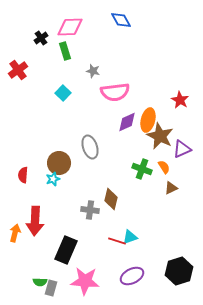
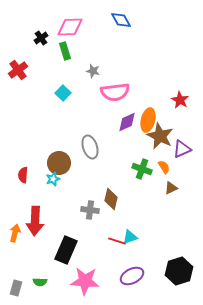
gray rectangle: moved 35 px left
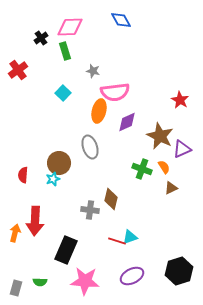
orange ellipse: moved 49 px left, 9 px up
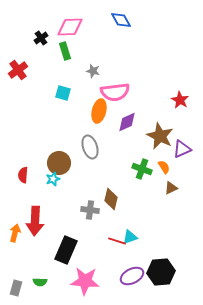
cyan square: rotated 28 degrees counterclockwise
black hexagon: moved 18 px left, 1 px down; rotated 12 degrees clockwise
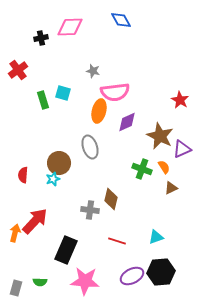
black cross: rotated 24 degrees clockwise
green rectangle: moved 22 px left, 49 px down
red arrow: rotated 140 degrees counterclockwise
cyan triangle: moved 26 px right
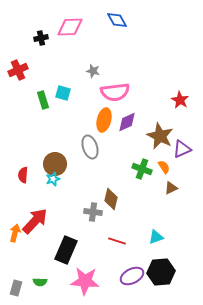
blue diamond: moved 4 px left
red cross: rotated 12 degrees clockwise
orange ellipse: moved 5 px right, 9 px down
brown circle: moved 4 px left, 1 px down
gray cross: moved 3 px right, 2 px down
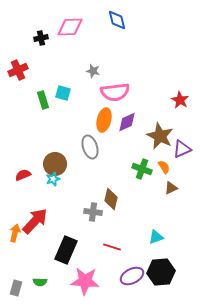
blue diamond: rotated 15 degrees clockwise
red semicircle: rotated 63 degrees clockwise
red line: moved 5 px left, 6 px down
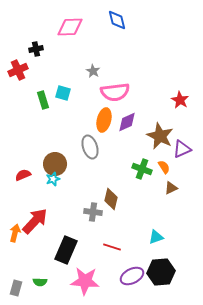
black cross: moved 5 px left, 11 px down
gray star: rotated 16 degrees clockwise
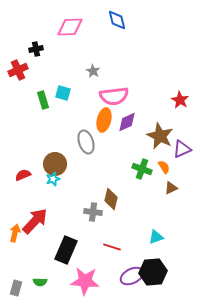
pink semicircle: moved 1 px left, 4 px down
gray ellipse: moved 4 px left, 5 px up
black hexagon: moved 8 px left
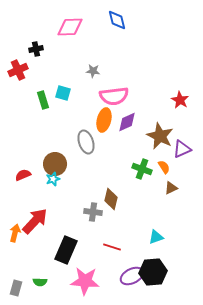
gray star: rotated 24 degrees counterclockwise
